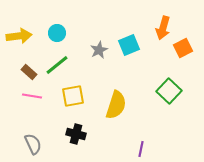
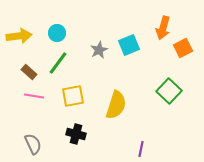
green line: moved 1 px right, 2 px up; rotated 15 degrees counterclockwise
pink line: moved 2 px right
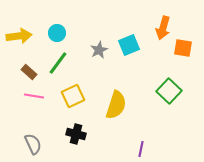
orange square: rotated 36 degrees clockwise
yellow square: rotated 15 degrees counterclockwise
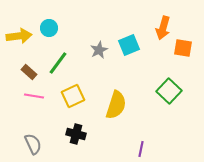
cyan circle: moved 8 px left, 5 px up
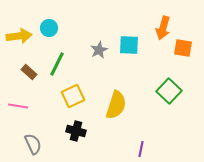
cyan square: rotated 25 degrees clockwise
green line: moved 1 px left, 1 px down; rotated 10 degrees counterclockwise
pink line: moved 16 px left, 10 px down
black cross: moved 3 px up
